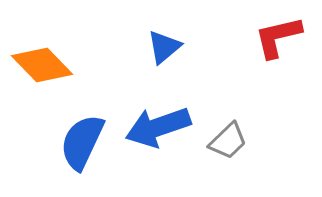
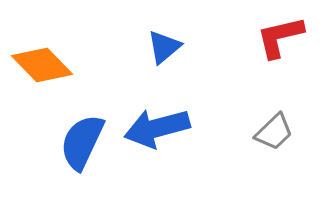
red L-shape: moved 2 px right
blue arrow: moved 1 px left, 1 px down; rotated 4 degrees clockwise
gray trapezoid: moved 46 px right, 9 px up
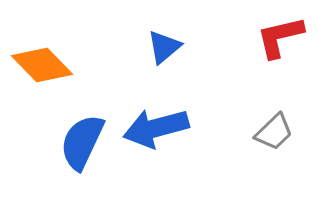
blue arrow: moved 1 px left
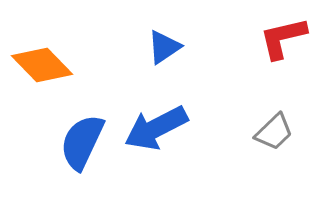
red L-shape: moved 3 px right, 1 px down
blue triangle: rotated 6 degrees clockwise
blue arrow: rotated 12 degrees counterclockwise
